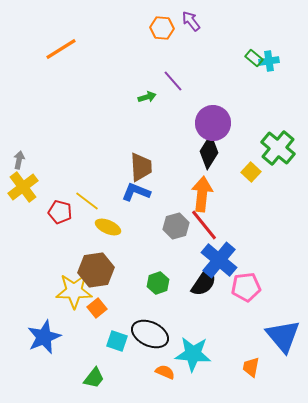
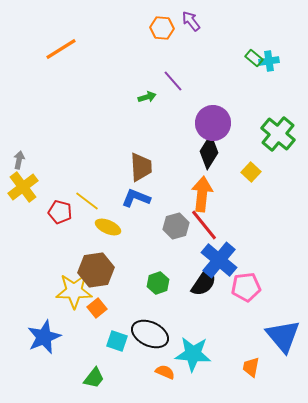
green cross: moved 14 px up
blue L-shape: moved 6 px down
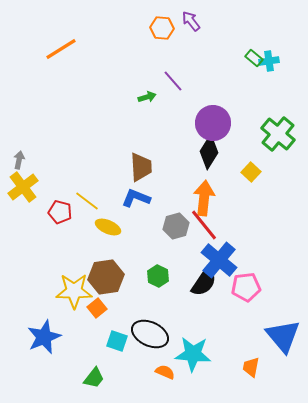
orange arrow: moved 2 px right, 4 px down
brown hexagon: moved 10 px right, 7 px down
green hexagon: moved 7 px up; rotated 15 degrees counterclockwise
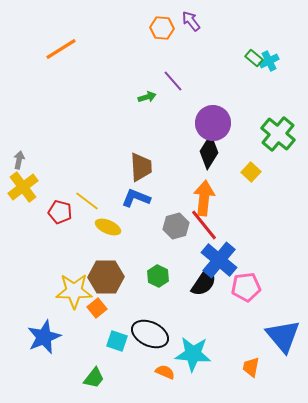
cyan cross: rotated 18 degrees counterclockwise
brown hexagon: rotated 8 degrees clockwise
